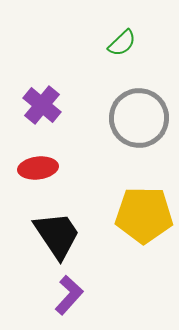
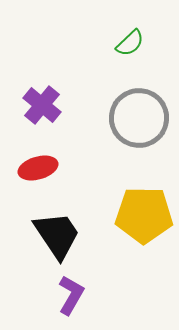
green semicircle: moved 8 px right
red ellipse: rotated 9 degrees counterclockwise
purple L-shape: moved 2 px right; rotated 12 degrees counterclockwise
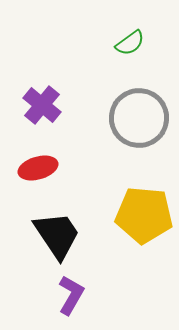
green semicircle: rotated 8 degrees clockwise
yellow pentagon: rotated 4 degrees clockwise
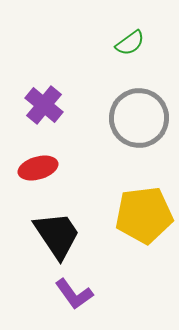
purple cross: moved 2 px right
yellow pentagon: rotated 12 degrees counterclockwise
purple L-shape: moved 3 px right, 1 px up; rotated 114 degrees clockwise
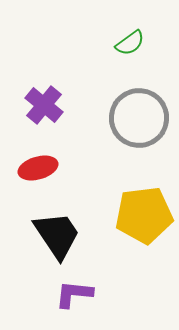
purple L-shape: rotated 132 degrees clockwise
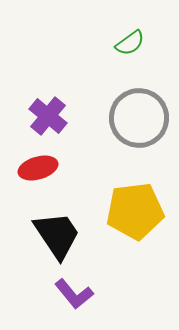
purple cross: moved 4 px right, 11 px down
yellow pentagon: moved 9 px left, 4 px up
purple L-shape: rotated 135 degrees counterclockwise
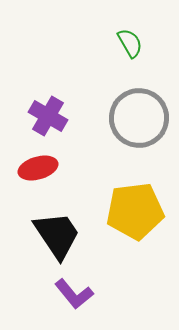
green semicircle: rotated 84 degrees counterclockwise
purple cross: rotated 9 degrees counterclockwise
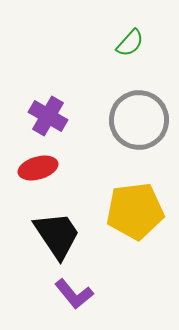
green semicircle: rotated 72 degrees clockwise
gray circle: moved 2 px down
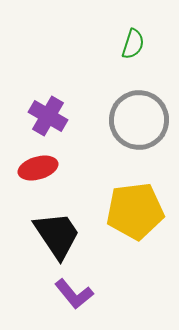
green semicircle: moved 3 px right, 1 px down; rotated 24 degrees counterclockwise
